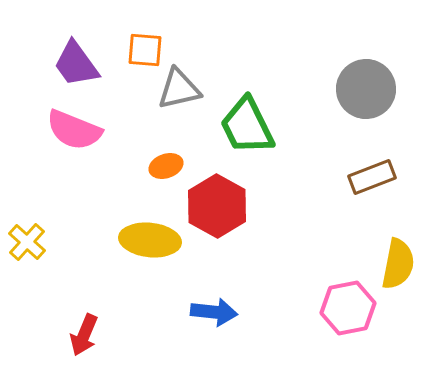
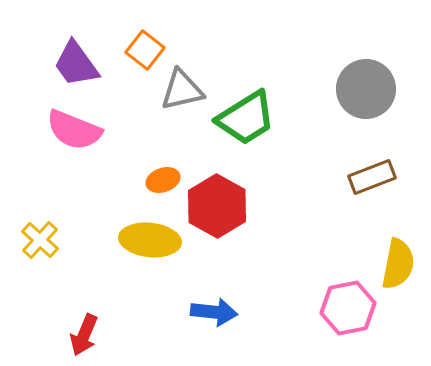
orange square: rotated 33 degrees clockwise
gray triangle: moved 3 px right, 1 px down
green trapezoid: moved 1 px left, 8 px up; rotated 96 degrees counterclockwise
orange ellipse: moved 3 px left, 14 px down
yellow cross: moved 13 px right, 2 px up
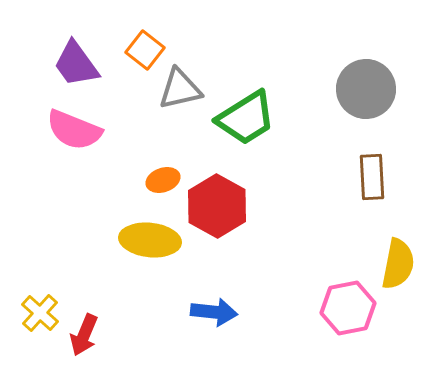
gray triangle: moved 2 px left, 1 px up
brown rectangle: rotated 72 degrees counterclockwise
yellow cross: moved 73 px down
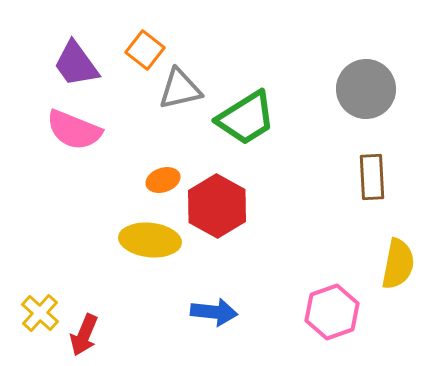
pink hexagon: moved 16 px left, 4 px down; rotated 8 degrees counterclockwise
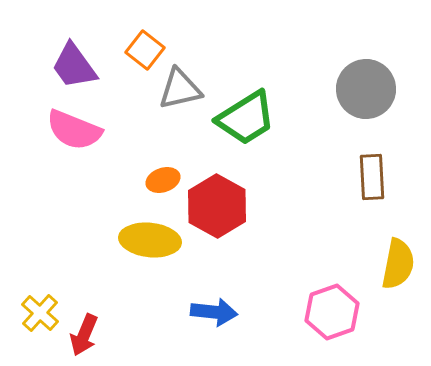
purple trapezoid: moved 2 px left, 2 px down
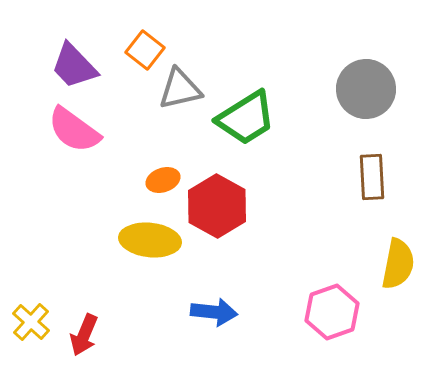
purple trapezoid: rotated 8 degrees counterclockwise
pink semicircle: rotated 14 degrees clockwise
yellow cross: moved 9 px left, 9 px down
